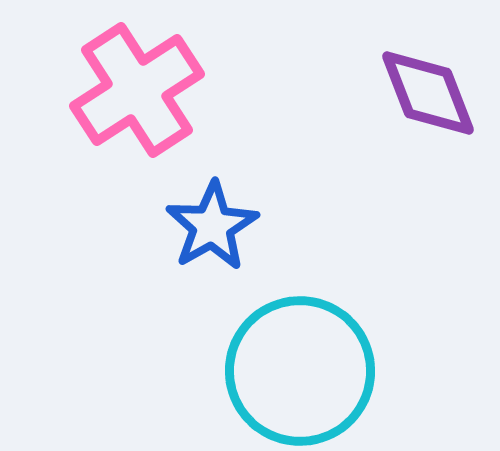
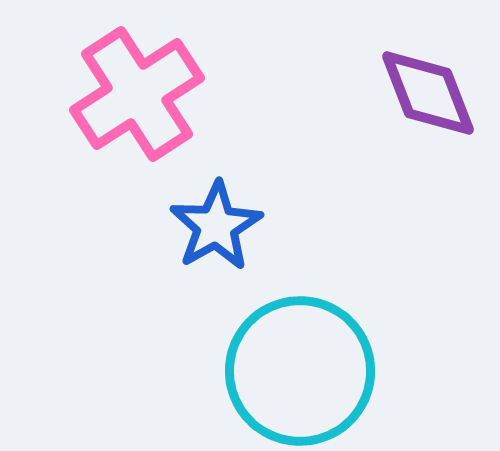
pink cross: moved 4 px down
blue star: moved 4 px right
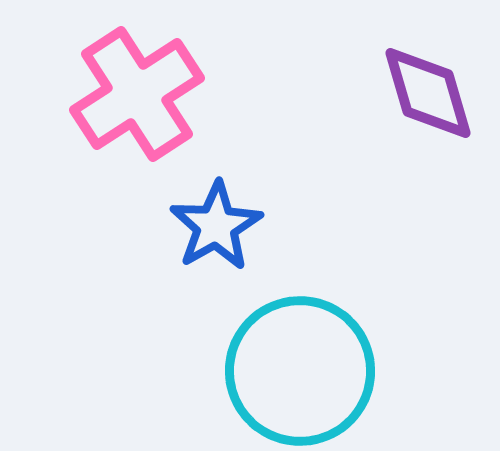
purple diamond: rotated 5 degrees clockwise
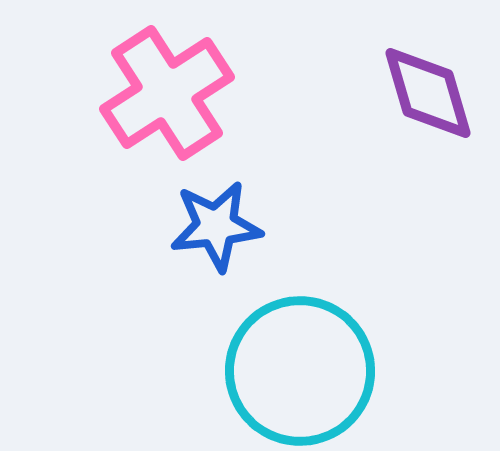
pink cross: moved 30 px right, 1 px up
blue star: rotated 24 degrees clockwise
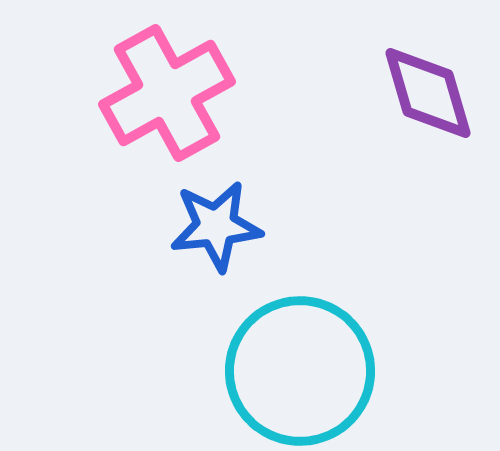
pink cross: rotated 4 degrees clockwise
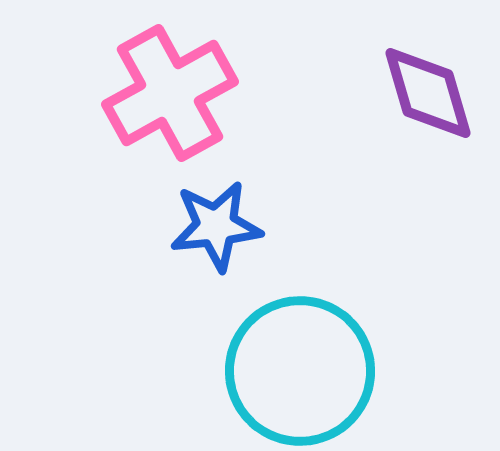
pink cross: moved 3 px right
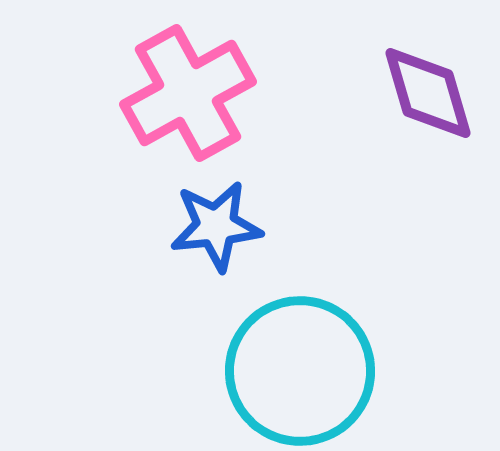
pink cross: moved 18 px right
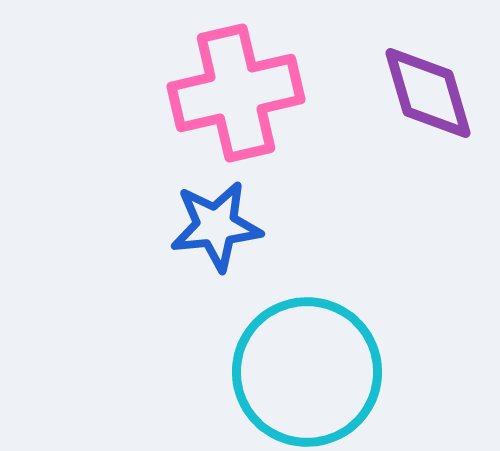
pink cross: moved 48 px right; rotated 16 degrees clockwise
cyan circle: moved 7 px right, 1 px down
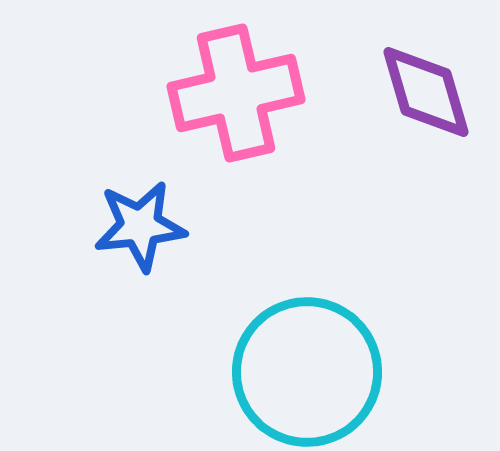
purple diamond: moved 2 px left, 1 px up
blue star: moved 76 px left
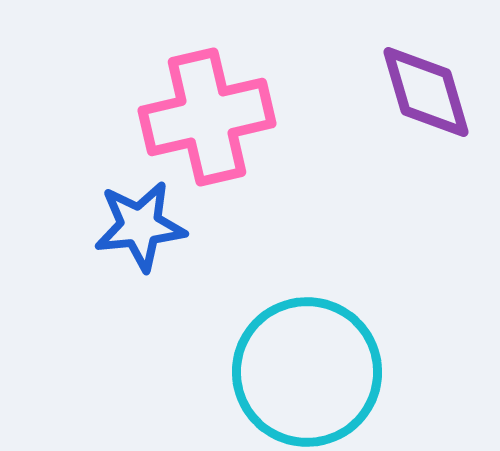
pink cross: moved 29 px left, 24 px down
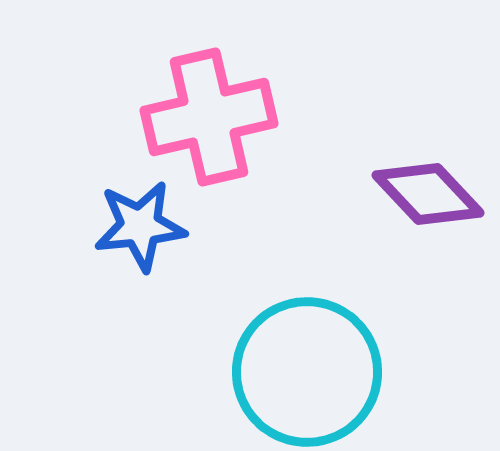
purple diamond: moved 2 px right, 102 px down; rotated 27 degrees counterclockwise
pink cross: moved 2 px right
